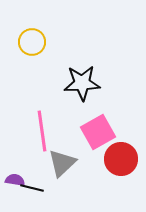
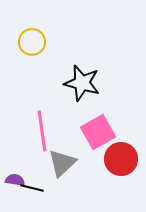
black star: rotated 18 degrees clockwise
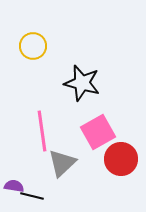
yellow circle: moved 1 px right, 4 px down
purple semicircle: moved 1 px left, 6 px down
black line: moved 8 px down
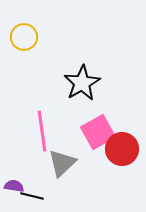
yellow circle: moved 9 px left, 9 px up
black star: rotated 27 degrees clockwise
red circle: moved 1 px right, 10 px up
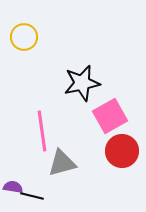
black star: rotated 18 degrees clockwise
pink square: moved 12 px right, 16 px up
red circle: moved 2 px down
gray triangle: rotated 28 degrees clockwise
purple semicircle: moved 1 px left, 1 px down
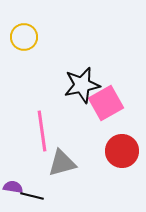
black star: moved 2 px down
pink square: moved 4 px left, 13 px up
